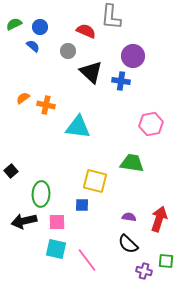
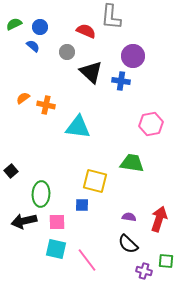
gray circle: moved 1 px left, 1 px down
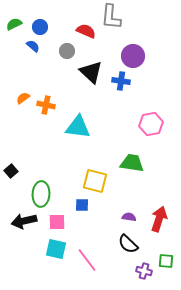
gray circle: moved 1 px up
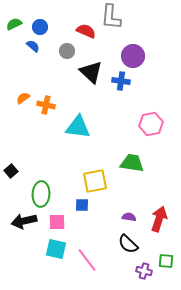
yellow square: rotated 25 degrees counterclockwise
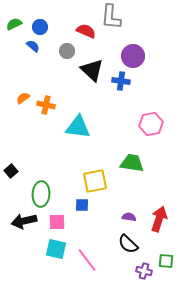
black triangle: moved 1 px right, 2 px up
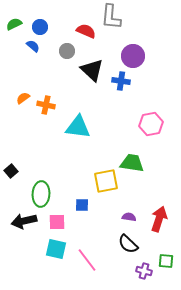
yellow square: moved 11 px right
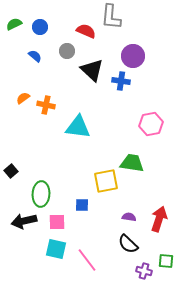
blue semicircle: moved 2 px right, 10 px down
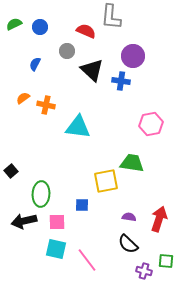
blue semicircle: moved 8 px down; rotated 104 degrees counterclockwise
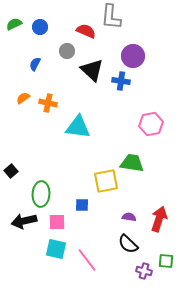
orange cross: moved 2 px right, 2 px up
